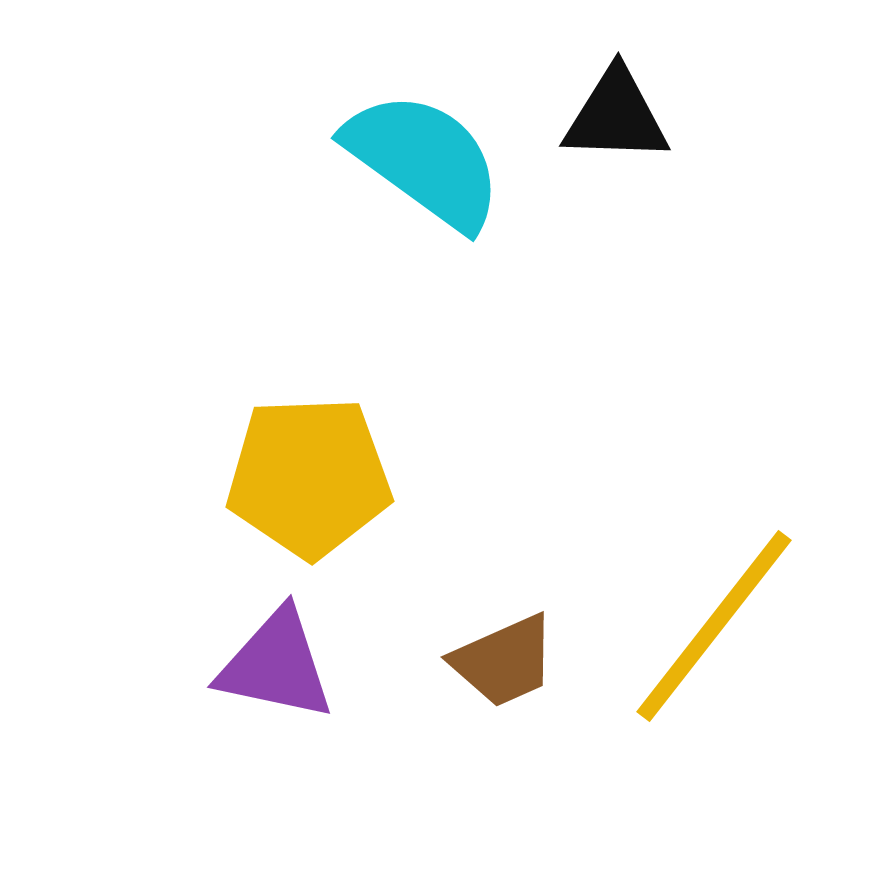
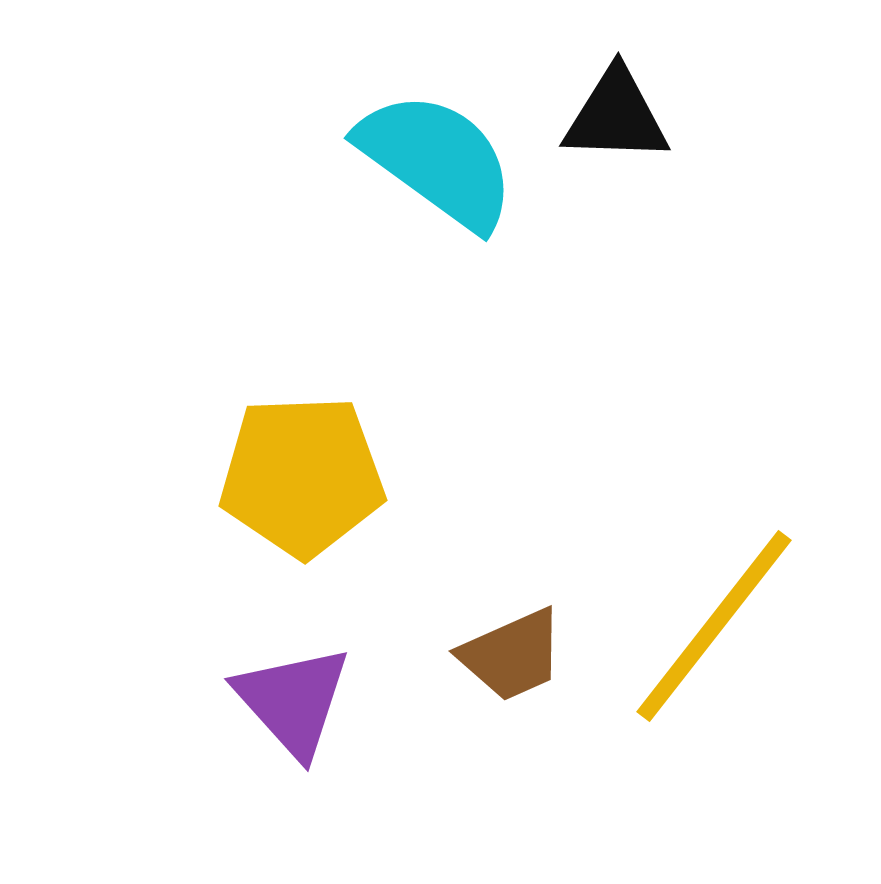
cyan semicircle: moved 13 px right
yellow pentagon: moved 7 px left, 1 px up
brown trapezoid: moved 8 px right, 6 px up
purple triangle: moved 17 px right, 36 px down; rotated 36 degrees clockwise
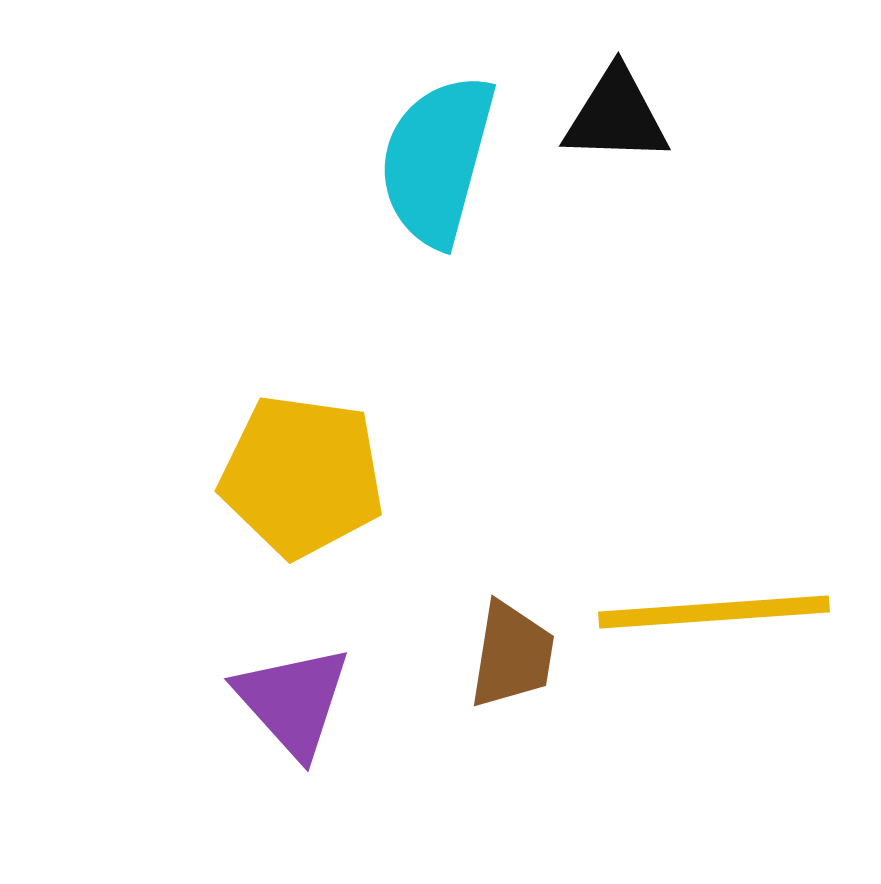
cyan semicircle: rotated 111 degrees counterclockwise
yellow pentagon: rotated 10 degrees clockwise
yellow line: moved 14 px up; rotated 48 degrees clockwise
brown trapezoid: rotated 57 degrees counterclockwise
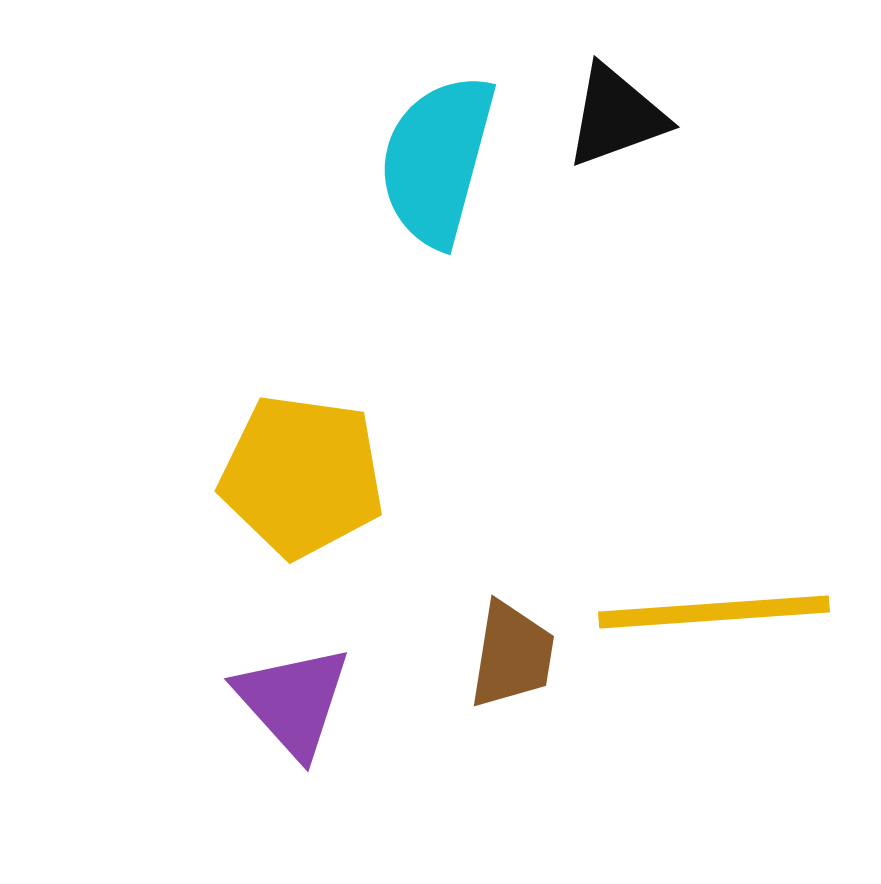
black triangle: rotated 22 degrees counterclockwise
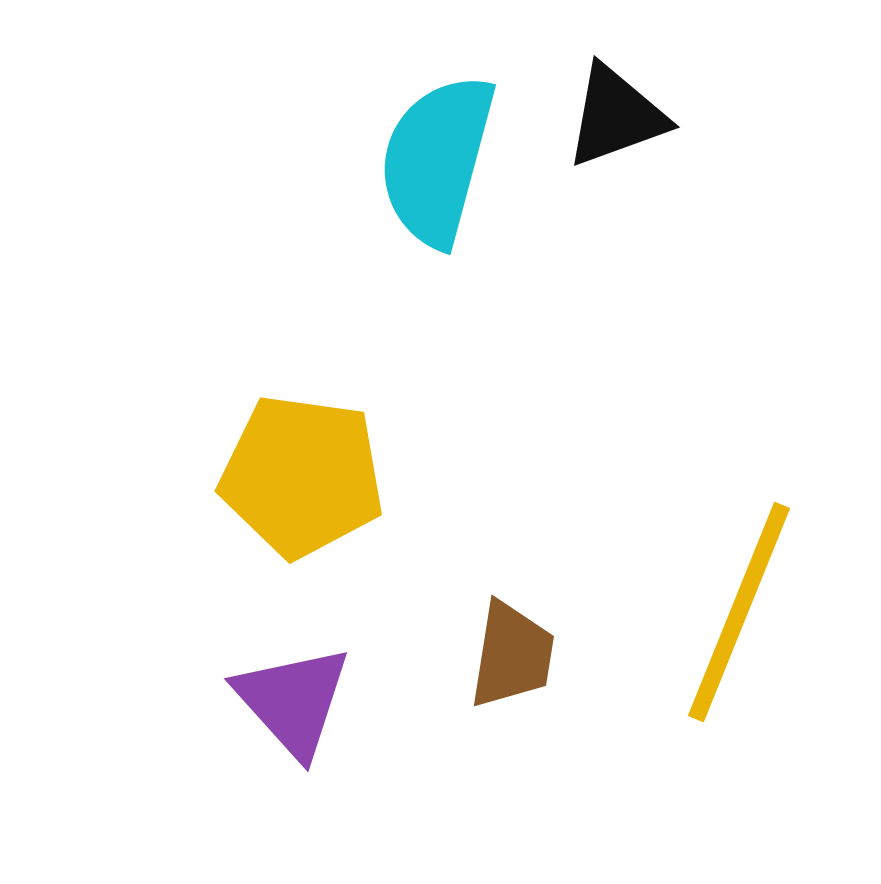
yellow line: moved 25 px right; rotated 64 degrees counterclockwise
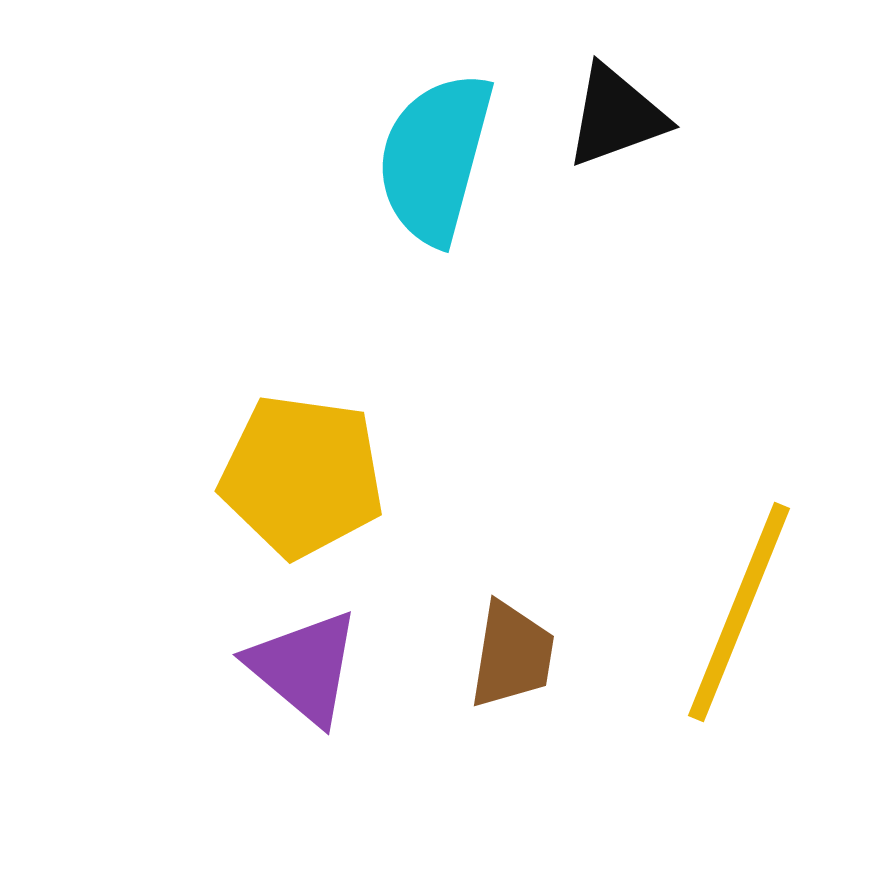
cyan semicircle: moved 2 px left, 2 px up
purple triangle: moved 11 px right, 34 px up; rotated 8 degrees counterclockwise
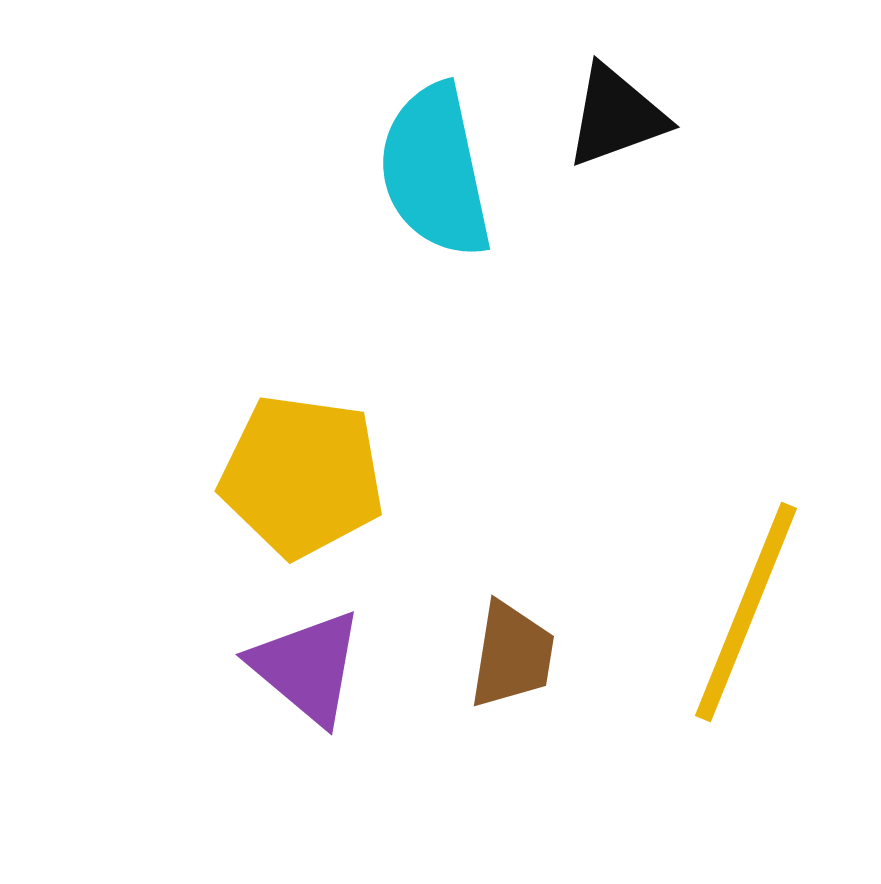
cyan semicircle: moved 13 px down; rotated 27 degrees counterclockwise
yellow line: moved 7 px right
purple triangle: moved 3 px right
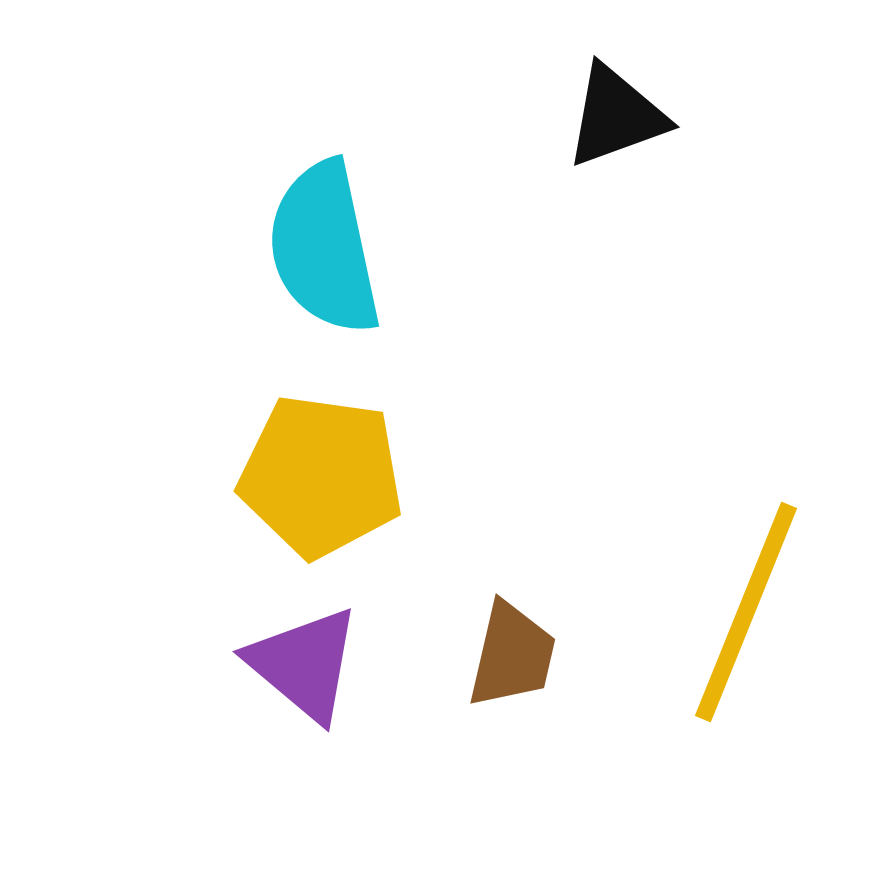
cyan semicircle: moved 111 px left, 77 px down
yellow pentagon: moved 19 px right
brown trapezoid: rotated 4 degrees clockwise
purple triangle: moved 3 px left, 3 px up
